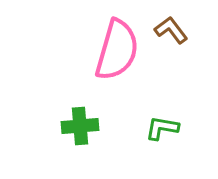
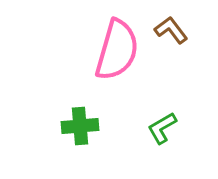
green L-shape: rotated 40 degrees counterclockwise
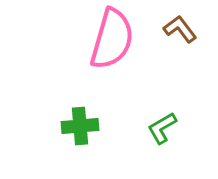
brown L-shape: moved 9 px right, 1 px up
pink semicircle: moved 5 px left, 11 px up
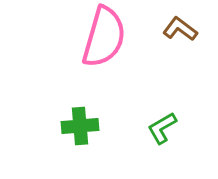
brown L-shape: rotated 16 degrees counterclockwise
pink semicircle: moved 8 px left, 2 px up
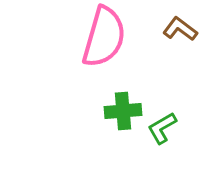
green cross: moved 43 px right, 15 px up
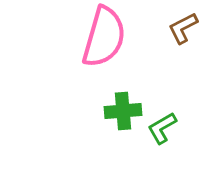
brown L-shape: moved 3 px right, 1 px up; rotated 64 degrees counterclockwise
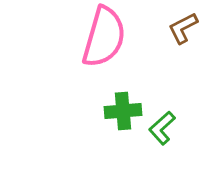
green L-shape: rotated 12 degrees counterclockwise
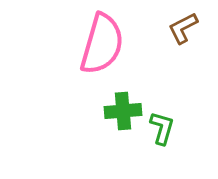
pink semicircle: moved 2 px left, 7 px down
green L-shape: rotated 148 degrees clockwise
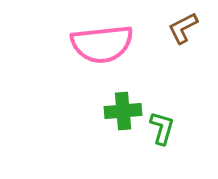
pink semicircle: rotated 68 degrees clockwise
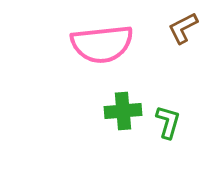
green L-shape: moved 6 px right, 6 px up
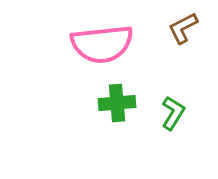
green cross: moved 6 px left, 8 px up
green L-shape: moved 5 px right, 9 px up; rotated 16 degrees clockwise
